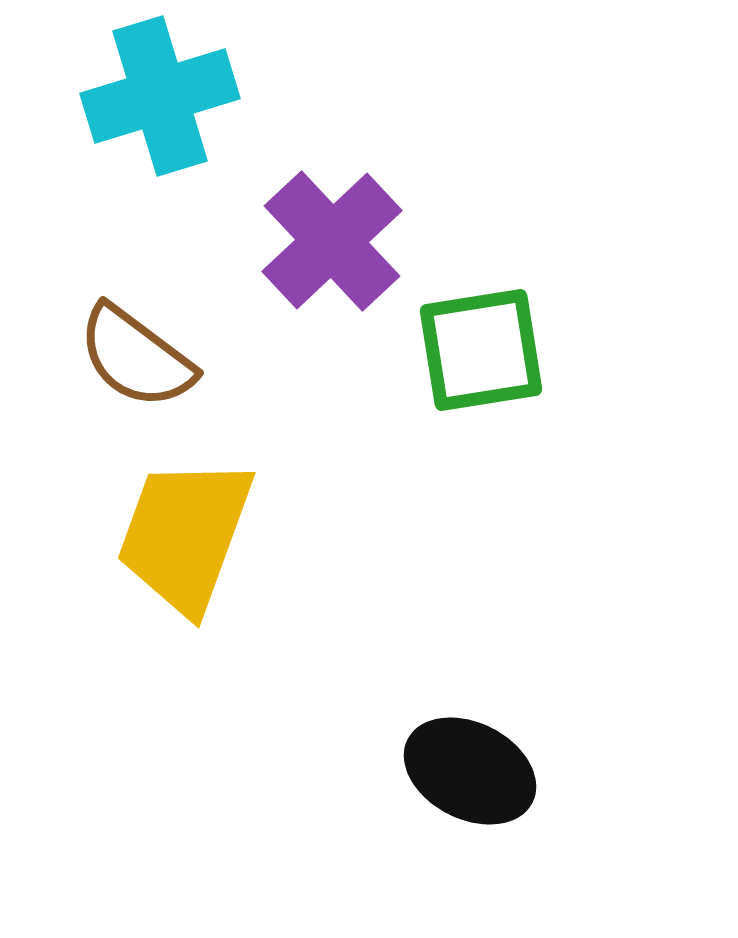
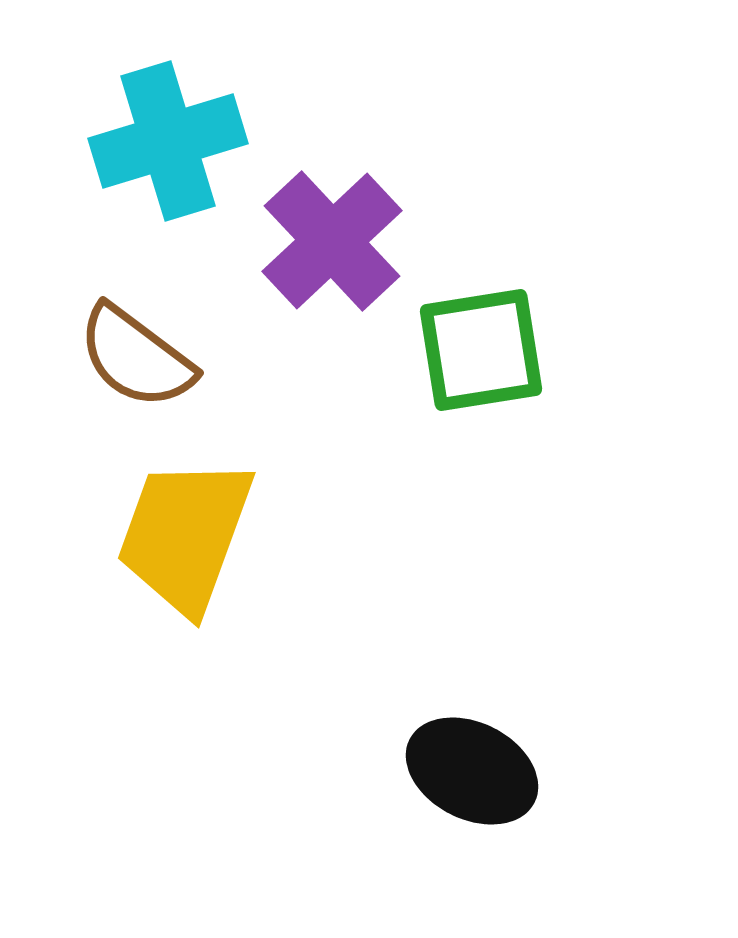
cyan cross: moved 8 px right, 45 px down
black ellipse: moved 2 px right
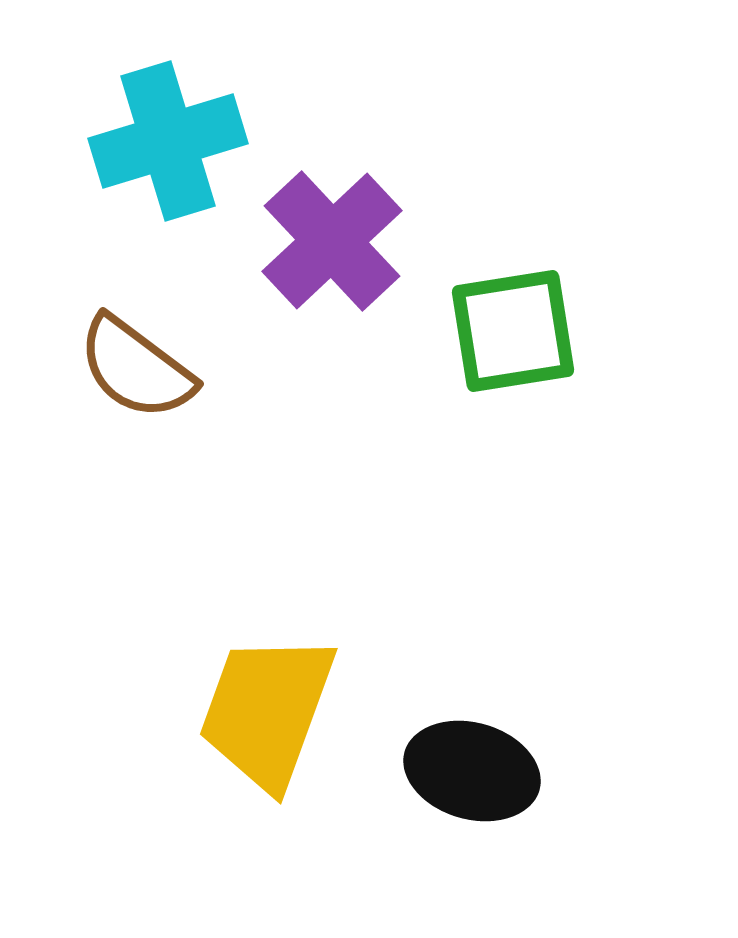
green square: moved 32 px right, 19 px up
brown semicircle: moved 11 px down
yellow trapezoid: moved 82 px right, 176 px down
black ellipse: rotated 11 degrees counterclockwise
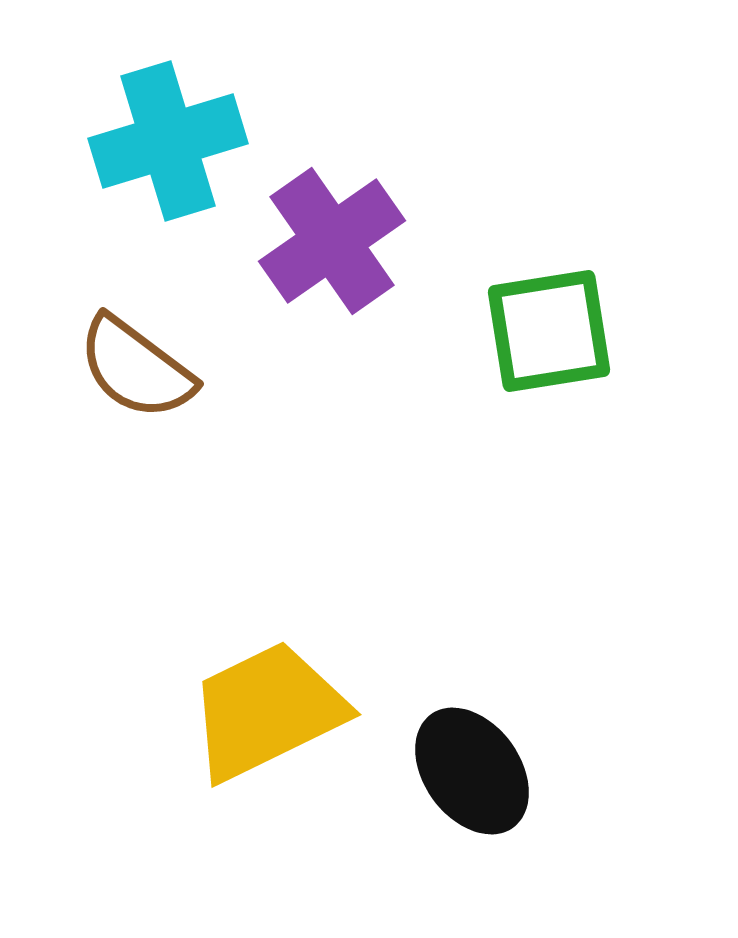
purple cross: rotated 8 degrees clockwise
green square: moved 36 px right
yellow trapezoid: rotated 44 degrees clockwise
black ellipse: rotated 38 degrees clockwise
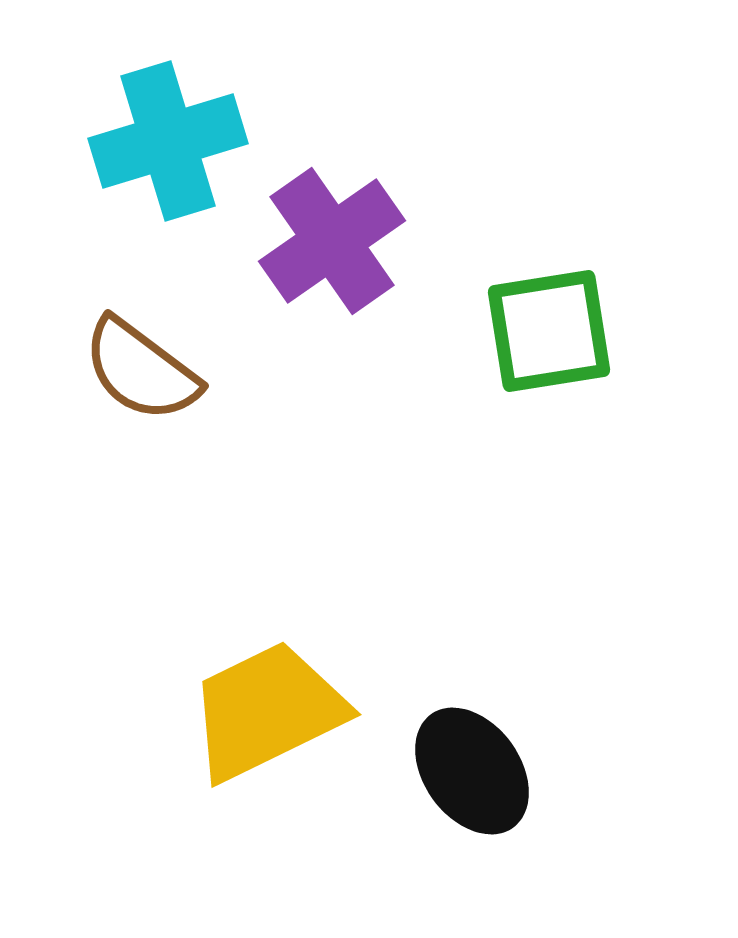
brown semicircle: moved 5 px right, 2 px down
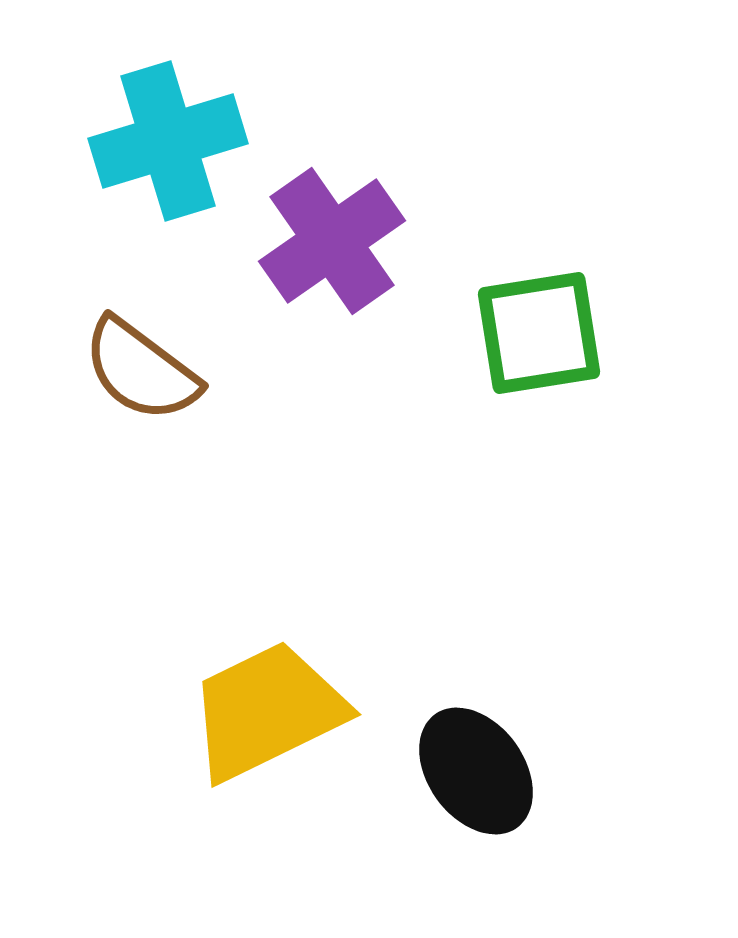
green square: moved 10 px left, 2 px down
black ellipse: moved 4 px right
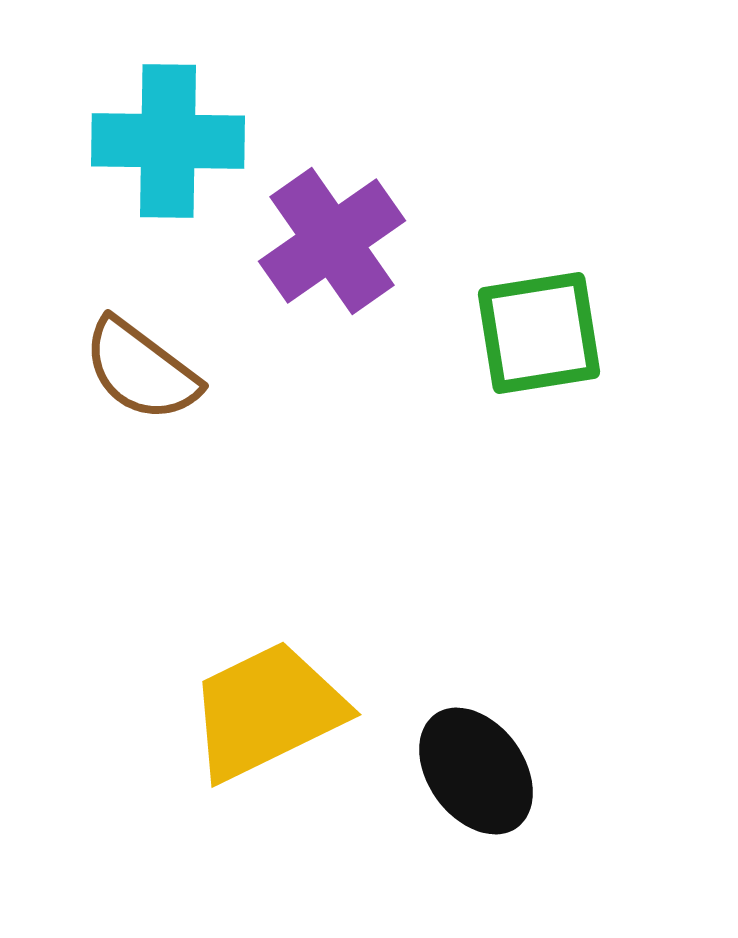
cyan cross: rotated 18 degrees clockwise
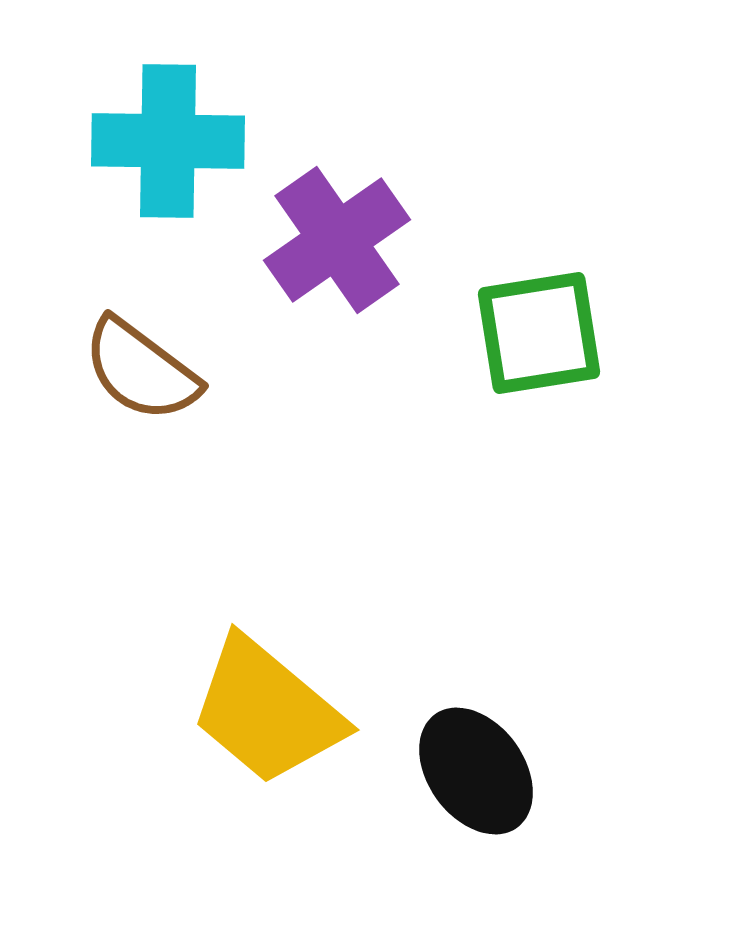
purple cross: moved 5 px right, 1 px up
yellow trapezoid: rotated 114 degrees counterclockwise
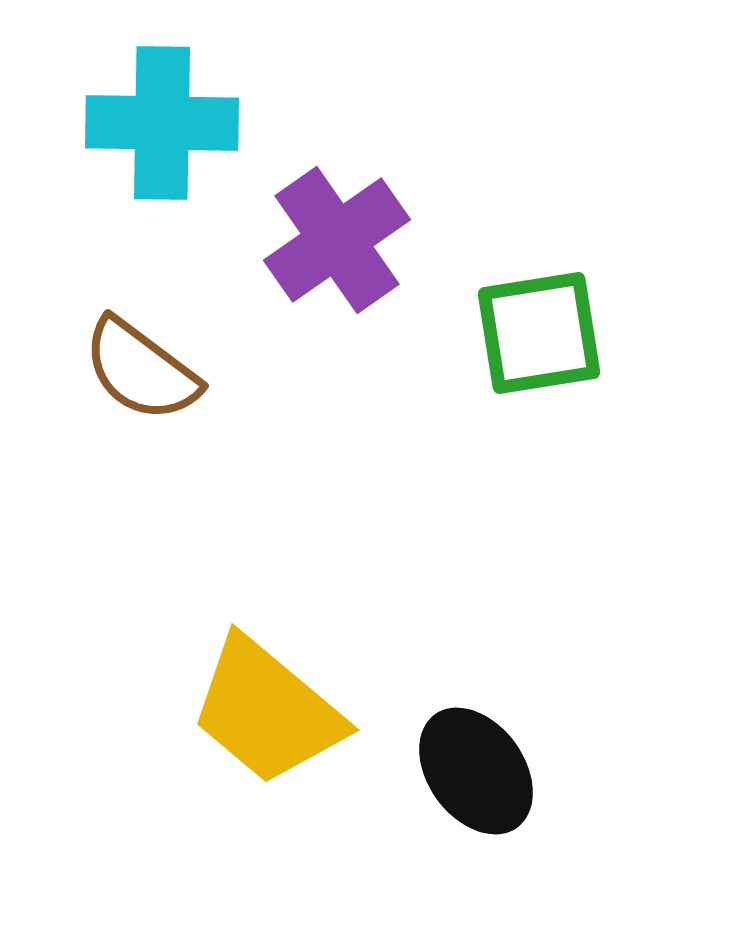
cyan cross: moved 6 px left, 18 px up
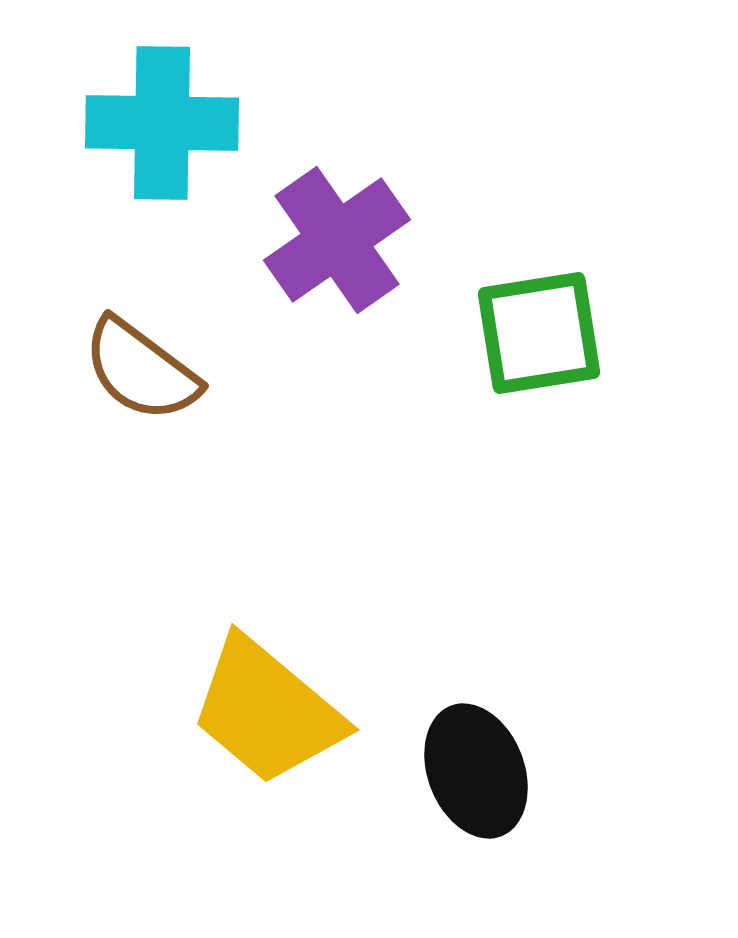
black ellipse: rotated 15 degrees clockwise
